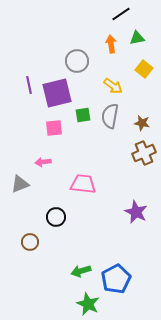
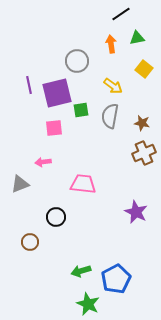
green square: moved 2 px left, 5 px up
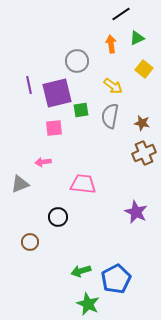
green triangle: rotated 14 degrees counterclockwise
black circle: moved 2 px right
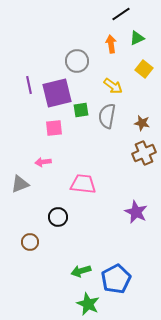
gray semicircle: moved 3 px left
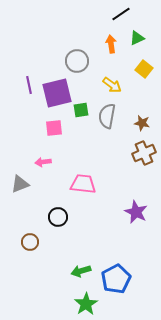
yellow arrow: moved 1 px left, 1 px up
green star: moved 2 px left; rotated 15 degrees clockwise
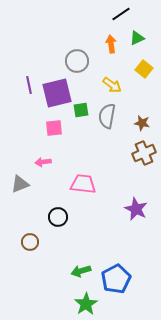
purple star: moved 3 px up
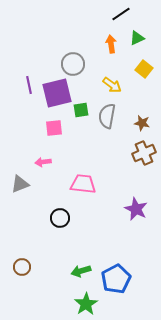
gray circle: moved 4 px left, 3 px down
black circle: moved 2 px right, 1 px down
brown circle: moved 8 px left, 25 px down
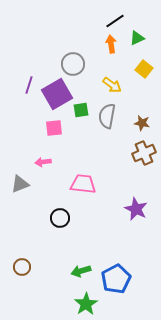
black line: moved 6 px left, 7 px down
purple line: rotated 30 degrees clockwise
purple square: moved 1 px down; rotated 16 degrees counterclockwise
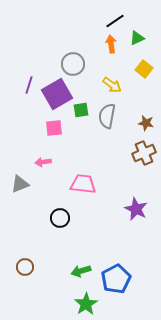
brown star: moved 4 px right
brown circle: moved 3 px right
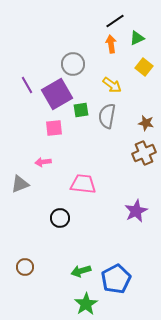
yellow square: moved 2 px up
purple line: moved 2 px left; rotated 48 degrees counterclockwise
purple star: moved 2 px down; rotated 20 degrees clockwise
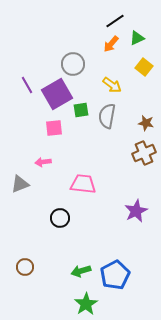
orange arrow: rotated 132 degrees counterclockwise
blue pentagon: moved 1 px left, 4 px up
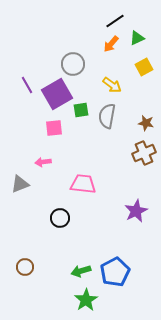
yellow square: rotated 24 degrees clockwise
blue pentagon: moved 3 px up
green star: moved 4 px up
